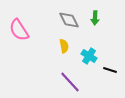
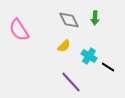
yellow semicircle: rotated 56 degrees clockwise
black line: moved 2 px left, 3 px up; rotated 16 degrees clockwise
purple line: moved 1 px right
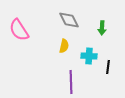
green arrow: moved 7 px right, 10 px down
yellow semicircle: rotated 32 degrees counterclockwise
cyan cross: rotated 28 degrees counterclockwise
black line: rotated 64 degrees clockwise
purple line: rotated 40 degrees clockwise
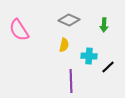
gray diamond: rotated 40 degrees counterclockwise
green arrow: moved 2 px right, 3 px up
yellow semicircle: moved 1 px up
black line: rotated 40 degrees clockwise
purple line: moved 1 px up
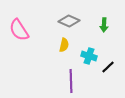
gray diamond: moved 1 px down
cyan cross: rotated 14 degrees clockwise
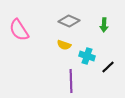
yellow semicircle: rotated 96 degrees clockwise
cyan cross: moved 2 px left
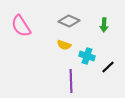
pink semicircle: moved 2 px right, 4 px up
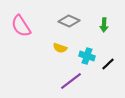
yellow semicircle: moved 4 px left, 3 px down
black line: moved 3 px up
purple line: rotated 55 degrees clockwise
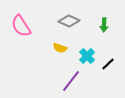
cyan cross: rotated 28 degrees clockwise
purple line: rotated 15 degrees counterclockwise
